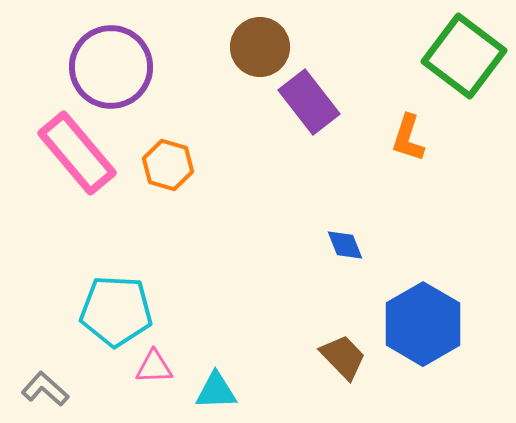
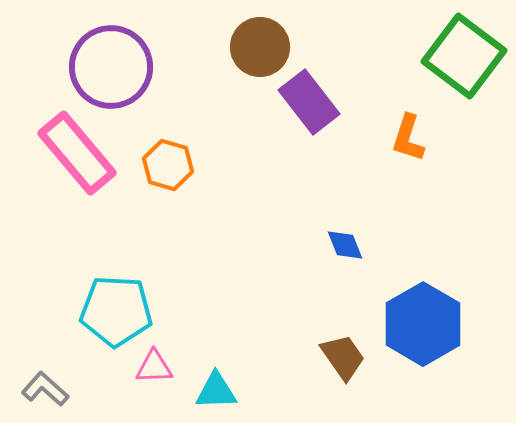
brown trapezoid: rotated 9 degrees clockwise
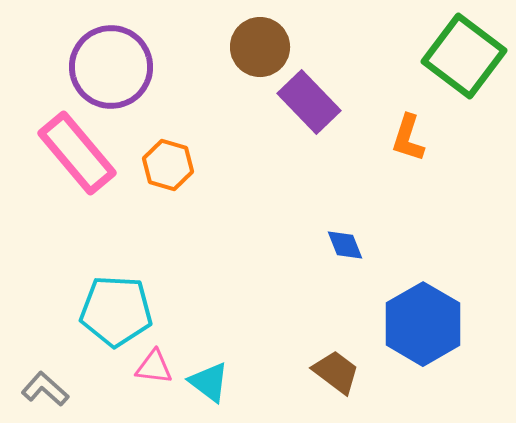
purple rectangle: rotated 6 degrees counterclockwise
brown trapezoid: moved 7 px left, 15 px down; rotated 18 degrees counterclockwise
pink triangle: rotated 9 degrees clockwise
cyan triangle: moved 7 px left, 9 px up; rotated 39 degrees clockwise
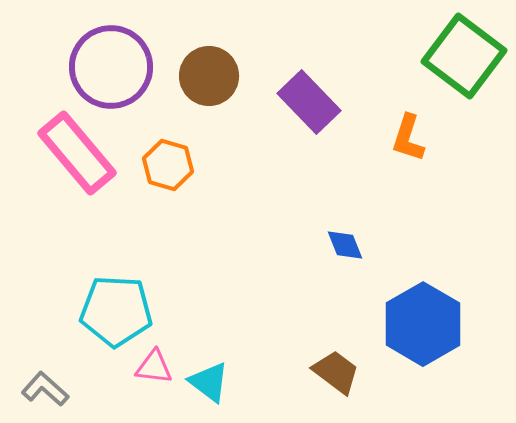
brown circle: moved 51 px left, 29 px down
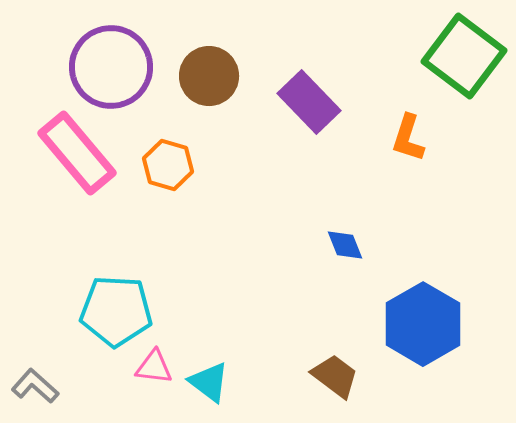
brown trapezoid: moved 1 px left, 4 px down
gray L-shape: moved 10 px left, 3 px up
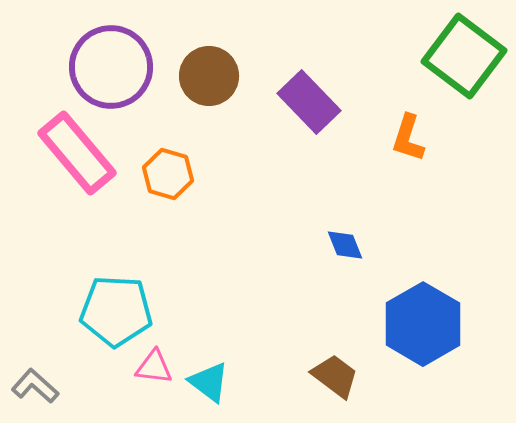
orange hexagon: moved 9 px down
